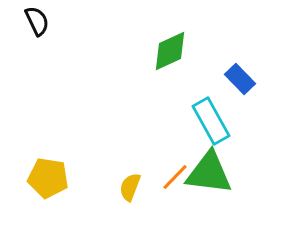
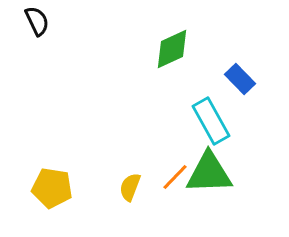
green diamond: moved 2 px right, 2 px up
green triangle: rotated 9 degrees counterclockwise
yellow pentagon: moved 4 px right, 10 px down
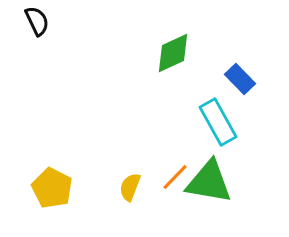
green diamond: moved 1 px right, 4 px down
cyan rectangle: moved 7 px right, 1 px down
green triangle: moved 9 px down; rotated 12 degrees clockwise
yellow pentagon: rotated 18 degrees clockwise
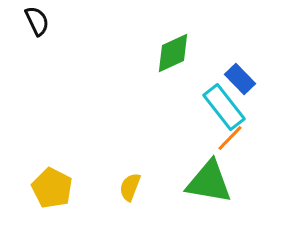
cyan rectangle: moved 6 px right, 15 px up; rotated 9 degrees counterclockwise
orange line: moved 55 px right, 39 px up
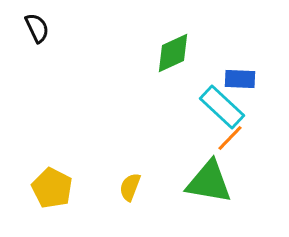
black semicircle: moved 7 px down
blue rectangle: rotated 44 degrees counterclockwise
cyan rectangle: moved 2 px left; rotated 9 degrees counterclockwise
